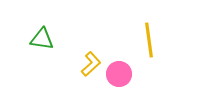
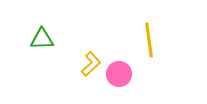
green triangle: rotated 10 degrees counterclockwise
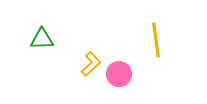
yellow line: moved 7 px right
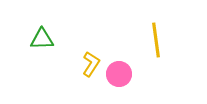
yellow L-shape: rotated 15 degrees counterclockwise
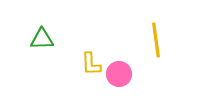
yellow L-shape: rotated 145 degrees clockwise
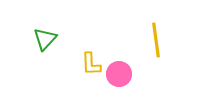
green triangle: moved 3 px right; rotated 45 degrees counterclockwise
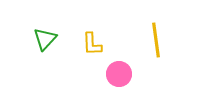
yellow L-shape: moved 1 px right, 20 px up
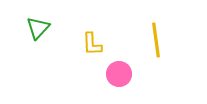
green triangle: moved 7 px left, 11 px up
